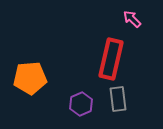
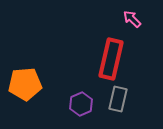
orange pentagon: moved 5 px left, 6 px down
gray rectangle: rotated 20 degrees clockwise
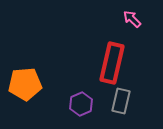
red rectangle: moved 1 px right, 4 px down
gray rectangle: moved 3 px right, 2 px down
